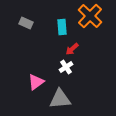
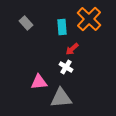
orange cross: moved 1 px left, 3 px down
gray rectangle: rotated 24 degrees clockwise
white cross: rotated 24 degrees counterclockwise
pink triangle: moved 3 px right; rotated 30 degrees clockwise
gray triangle: moved 1 px right, 1 px up
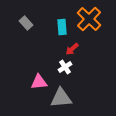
white cross: moved 1 px left; rotated 24 degrees clockwise
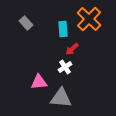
cyan rectangle: moved 1 px right, 2 px down
gray triangle: rotated 10 degrees clockwise
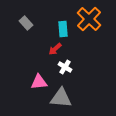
red arrow: moved 17 px left
white cross: rotated 24 degrees counterclockwise
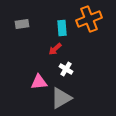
orange cross: rotated 25 degrees clockwise
gray rectangle: moved 4 px left, 1 px down; rotated 56 degrees counterclockwise
cyan rectangle: moved 1 px left, 1 px up
white cross: moved 1 px right, 2 px down
gray triangle: rotated 35 degrees counterclockwise
